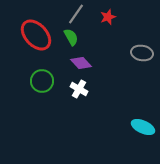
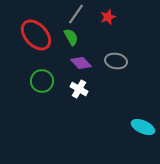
gray ellipse: moved 26 px left, 8 px down
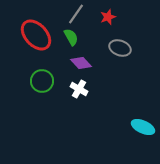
gray ellipse: moved 4 px right, 13 px up; rotated 10 degrees clockwise
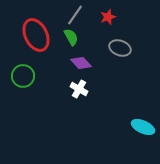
gray line: moved 1 px left, 1 px down
red ellipse: rotated 16 degrees clockwise
green circle: moved 19 px left, 5 px up
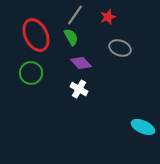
green circle: moved 8 px right, 3 px up
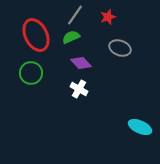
green semicircle: rotated 84 degrees counterclockwise
cyan ellipse: moved 3 px left
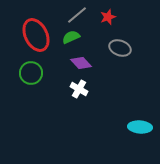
gray line: moved 2 px right; rotated 15 degrees clockwise
cyan ellipse: rotated 20 degrees counterclockwise
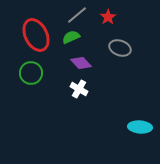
red star: rotated 14 degrees counterclockwise
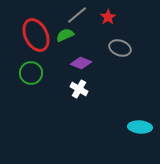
green semicircle: moved 6 px left, 2 px up
purple diamond: rotated 25 degrees counterclockwise
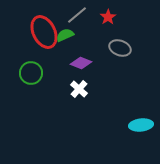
red ellipse: moved 8 px right, 3 px up
white cross: rotated 12 degrees clockwise
cyan ellipse: moved 1 px right, 2 px up; rotated 10 degrees counterclockwise
